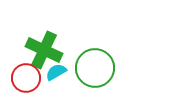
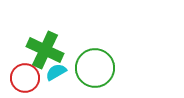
green cross: moved 1 px right
red circle: moved 1 px left
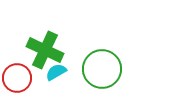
green circle: moved 7 px right, 1 px down
red circle: moved 8 px left
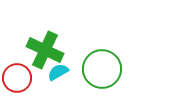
cyan semicircle: moved 2 px right
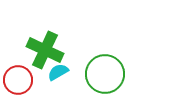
green circle: moved 3 px right, 5 px down
red circle: moved 1 px right, 2 px down
